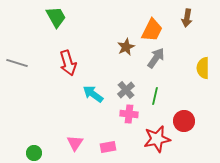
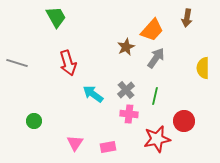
orange trapezoid: rotated 15 degrees clockwise
green circle: moved 32 px up
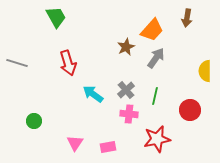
yellow semicircle: moved 2 px right, 3 px down
red circle: moved 6 px right, 11 px up
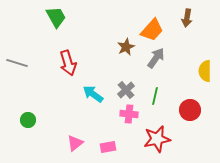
green circle: moved 6 px left, 1 px up
pink triangle: rotated 18 degrees clockwise
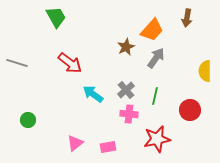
red arrow: moved 2 px right; rotated 35 degrees counterclockwise
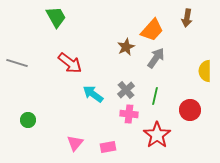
red star: moved 4 px up; rotated 24 degrees counterclockwise
pink triangle: rotated 12 degrees counterclockwise
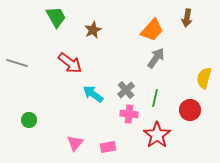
brown star: moved 33 px left, 17 px up
yellow semicircle: moved 1 px left, 7 px down; rotated 15 degrees clockwise
green line: moved 2 px down
green circle: moved 1 px right
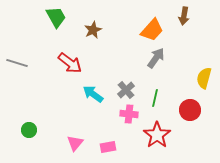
brown arrow: moved 3 px left, 2 px up
green circle: moved 10 px down
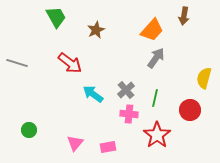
brown star: moved 3 px right
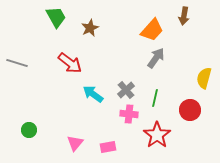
brown star: moved 6 px left, 2 px up
